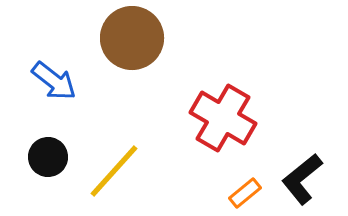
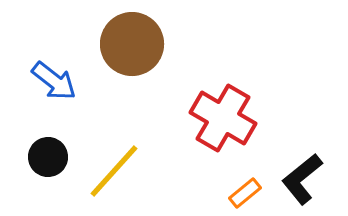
brown circle: moved 6 px down
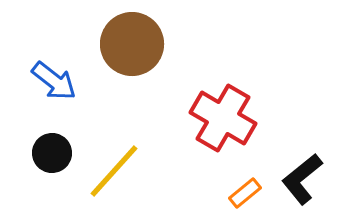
black circle: moved 4 px right, 4 px up
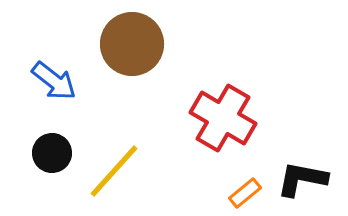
black L-shape: rotated 50 degrees clockwise
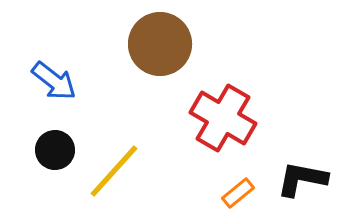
brown circle: moved 28 px right
black circle: moved 3 px right, 3 px up
orange rectangle: moved 7 px left
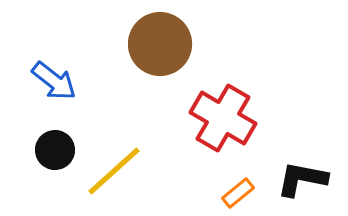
yellow line: rotated 6 degrees clockwise
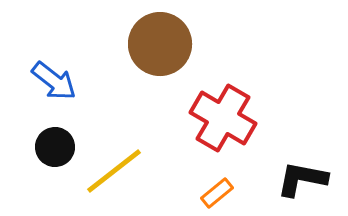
black circle: moved 3 px up
yellow line: rotated 4 degrees clockwise
orange rectangle: moved 21 px left
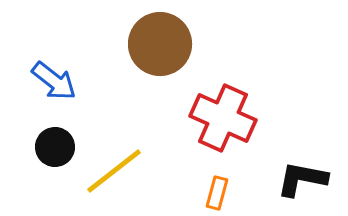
red cross: rotated 6 degrees counterclockwise
orange rectangle: rotated 36 degrees counterclockwise
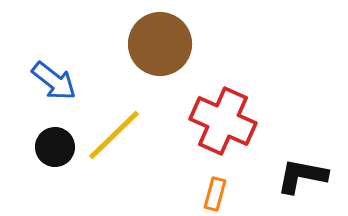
red cross: moved 3 px down
yellow line: moved 36 px up; rotated 6 degrees counterclockwise
black L-shape: moved 3 px up
orange rectangle: moved 2 px left, 1 px down
